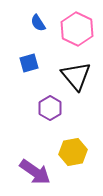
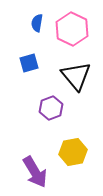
blue semicircle: moved 1 px left; rotated 42 degrees clockwise
pink hexagon: moved 5 px left
purple hexagon: moved 1 px right; rotated 10 degrees clockwise
purple arrow: rotated 24 degrees clockwise
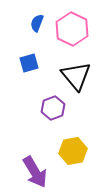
blue semicircle: rotated 12 degrees clockwise
purple hexagon: moved 2 px right
yellow hexagon: moved 1 px up
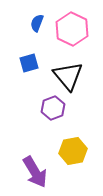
black triangle: moved 8 px left
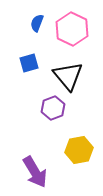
yellow hexagon: moved 6 px right, 1 px up
